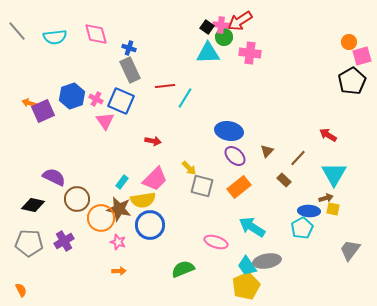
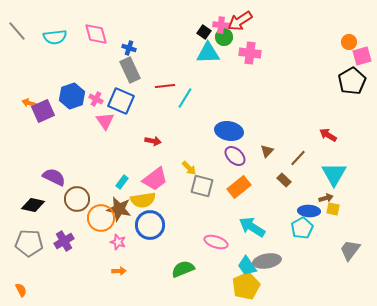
black square at (207, 27): moved 3 px left, 5 px down
pink trapezoid at (155, 179): rotated 8 degrees clockwise
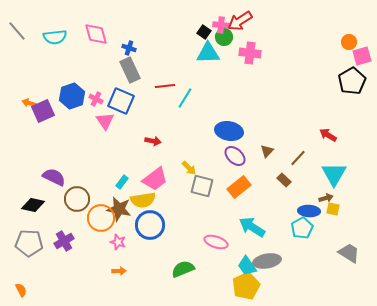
gray trapezoid at (350, 250): moved 1 px left, 3 px down; rotated 85 degrees clockwise
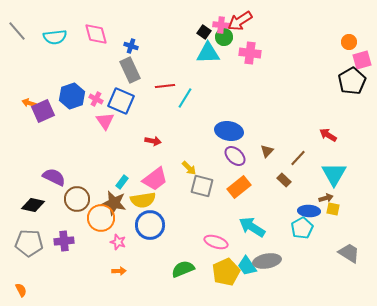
blue cross at (129, 48): moved 2 px right, 2 px up
pink square at (362, 56): moved 4 px down
brown star at (119, 209): moved 5 px left, 6 px up
purple cross at (64, 241): rotated 24 degrees clockwise
yellow pentagon at (246, 286): moved 20 px left, 14 px up
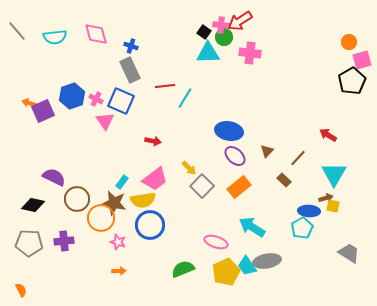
gray square at (202, 186): rotated 30 degrees clockwise
yellow square at (333, 209): moved 3 px up
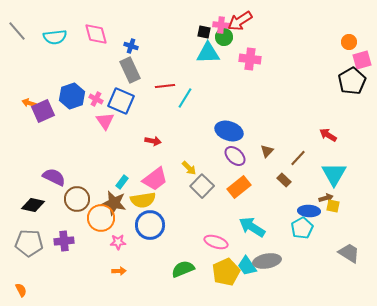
black square at (204, 32): rotated 24 degrees counterclockwise
pink cross at (250, 53): moved 6 px down
blue ellipse at (229, 131): rotated 8 degrees clockwise
pink star at (118, 242): rotated 21 degrees counterclockwise
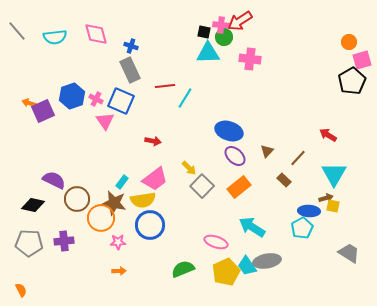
purple semicircle at (54, 177): moved 3 px down
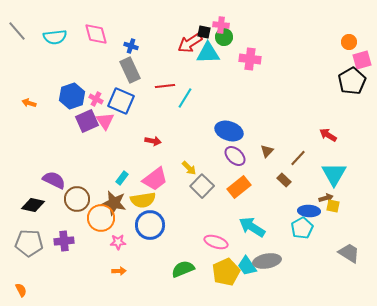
red arrow at (240, 21): moved 50 px left, 22 px down
purple square at (43, 111): moved 44 px right, 10 px down
cyan rectangle at (122, 182): moved 4 px up
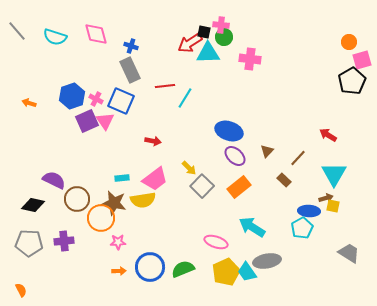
cyan semicircle at (55, 37): rotated 25 degrees clockwise
cyan rectangle at (122, 178): rotated 48 degrees clockwise
blue circle at (150, 225): moved 42 px down
cyan trapezoid at (247, 266): moved 6 px down
